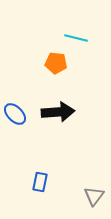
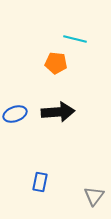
cyan line: moved 1 px left, 1 px down
blue ellipse: rotated 65 degrees counterclockwise
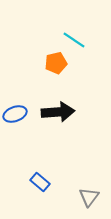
cyan line: moved 1 px left, 1 px down; rotated 20 degrees clockwise
orange pentagon: rotated 20 degrees counterclockwise
blue rectangle: rotated 60 degrees counterclockwise
gray triangle: moved 5 px left, 1 px down
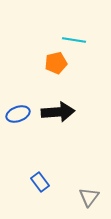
cyan line: rotated 25 degrees counterclockwise
blue ellipse: moved 3 px right
blue rectangle: rotated 12 degrees clockwise
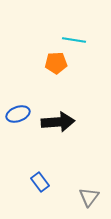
orange pentagon: rotated 10 degrees clockwise
black arrow: moved 10 px down
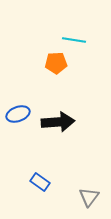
blue rectangle: rotated 18 degrees counterclockwise
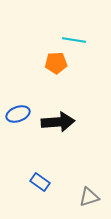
gray triangle: rotated 35 degrees clockwise
